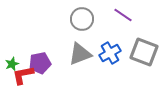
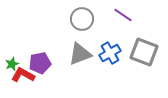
red L-shape: rotated 40 degrees clockwise
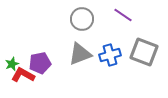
blue cross: moved 2 px down; rotated 15 degrees clockwise
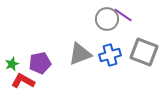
gray circle: moved 25 px right
red L-shape: moved 6 px down
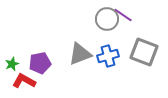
blue cross: moved 2 px left, 1 px down
red L-shape: moved 1 px right
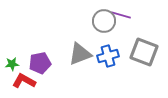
purple line: moved 2 px left; rotated 18 degrees counterclockwise
gray circle: moved 3 px left, 2 px down
green star: rotated 16 degrees clockwise
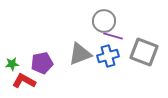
purple line: moved 8 px left, 21 px down
purple pentagon: moved 2 px right
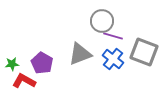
gray circle: moved 2 px left
blue cross: moved 5 px right, 3 px down; rotated 35 degrees counterclockwise
purple pentagon: rotated 30 degrees counterclockwise
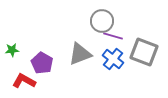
green star: moved 14 px up
